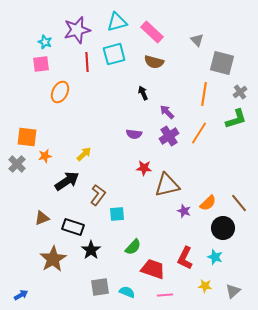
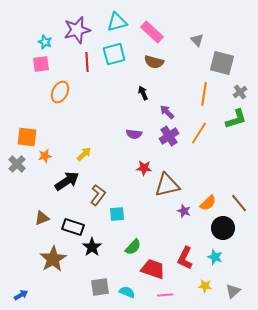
black star at (91, 250): moved 1 px right, 3 px up
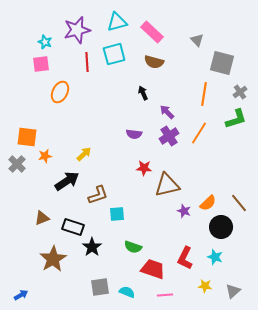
brown L-shape at (98, 195): rotated 35 degrees clockwise
black circle at (223, 228): moved 2 px left, 1 px up
green semicircle at (133, 247): rotated 66 degrees clockwise
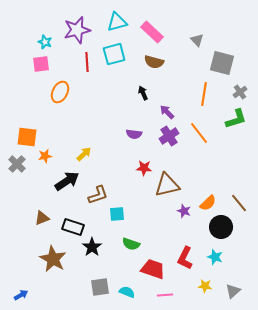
orange line at (199, 133): rotated 70 degrees counterclockwise
green semicircle at (133, 247): moved 2 px left, 3 px up
brown star at (53, 259): rotated 12 degrees counterclockwise
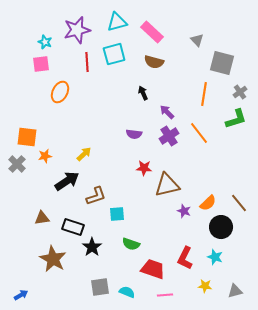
brown L-shape at (98, 195): moved 2 px left, 1 px down
brown triangle at (42, 218): rotated 14 degrees clockwise
gray triangle at (233, 291): moved 2 px right; rotated 28 degrees clockwise
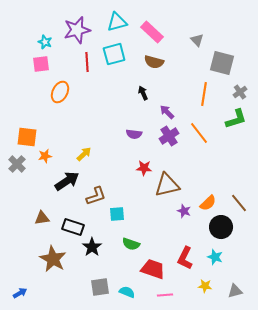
blue arrow at (21, 295): moved 1 px left, 2 px up
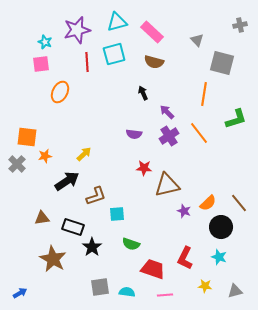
gray cross at (240, 92): moved 67 px up; rotated 24 degrees clockwise
cyan star at (215, 257): moved 4 px right
cyan semicircle at (127, 292): rotated 14 degrees counterclockwise
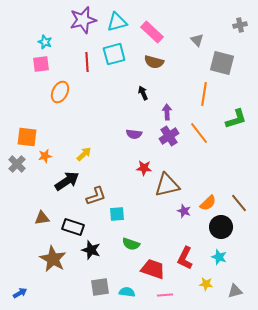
purple star at (77, 30): moved 6 px right, 10 px up
purple arrow at (167, 112): rotated 42 degrees clockwise
black star at (92, 247): moved 1 px left, 3 px down; rotated 18 degrees counterclockwise
yellow star at (205, 286): moved 1 px right, 2 px up
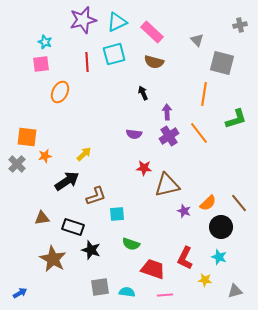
cyan triangle at (117, 22): rotated 10 degrees counterclockwise
yellow star at (206, 284): moved 1 px left, 4 px up
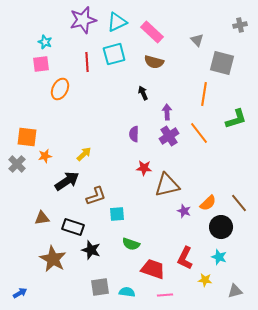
orange ellipse at (60, 92): moved 3 px up
purple semicircle at (134, 134): rotated 84 degrees clockwise
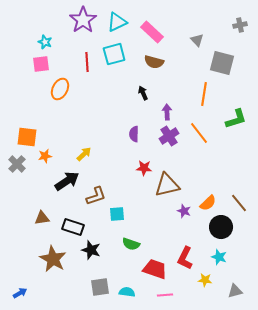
purple star at (83, 20): rotated 20 degrees counterclockwise
red trapezoid at (153, 269): moved 2 px right
